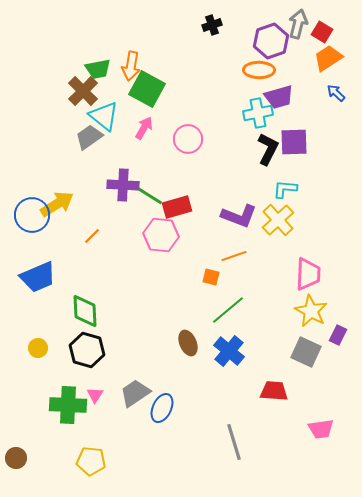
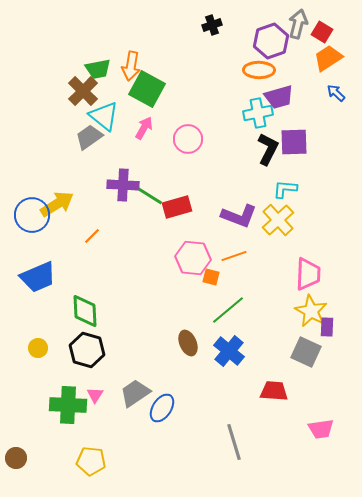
pink hexagon at (161, 235): moved 32 px right, 23 px down
purple rectangle at (338, 335): moved 11 px left, 8 px up; rotated 24 degrees counterclockwise
blue ellipse at (162, 408): rotated 8 degrees clockwise
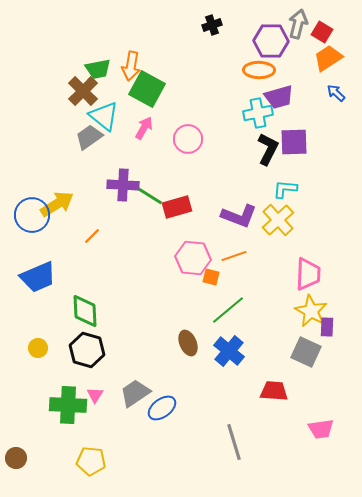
purple hexagon at (271, 41): rotated 20 degrees clockwise
blue ellipse at (162, 408): rotated 20 degrees clockwise
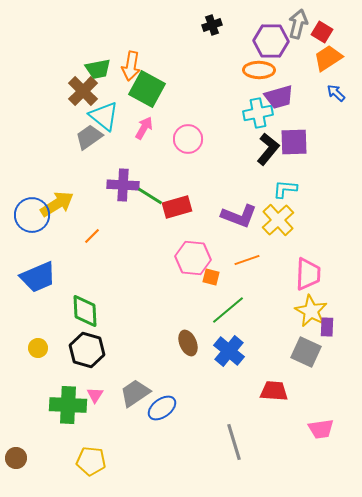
black L-shape at (268, 149): rotated 12 degrees clockwise
orange line at (234, 256): moved 13 px right, 4 px down
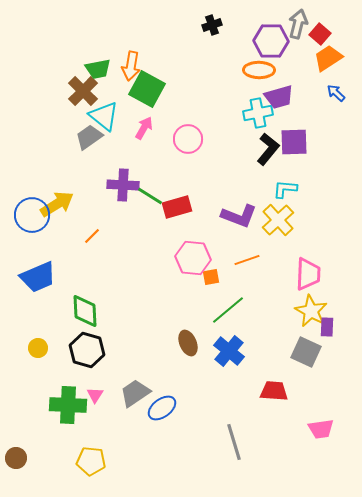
red square at (322, 32): moved 2 px left, 2 px down; rotated 10 degrees clockwise
orange square at (211, 277): rotated 24 degrees counterclockwise
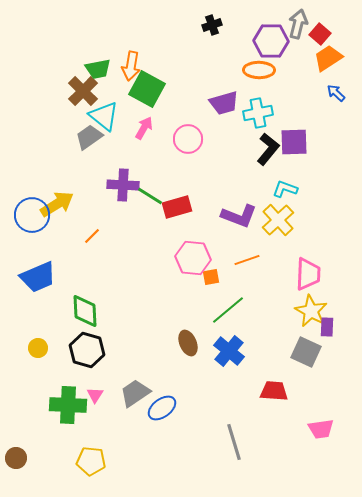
purple trapezoid at (279, 97): moved 55 px left, 6 px down
cyan L-shape at (285, 189): rotated 15 degrees clockwise
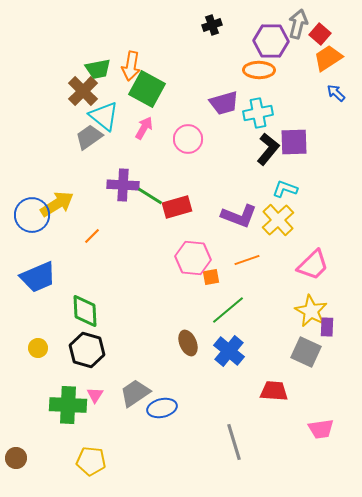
pink trapezoid at (308, 274): moved 5 px right, 9 px up; rotated 44 degrees clockwise
blue ellipse at (162, 408): rotated 24 degrees clockwise
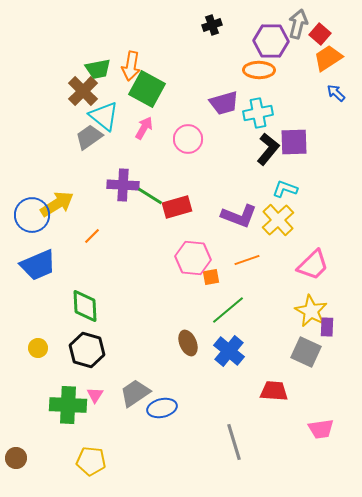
blue trapezoid at (38, 277): moved 12 px up
green diamond at (85, 311): moved 5 px up
